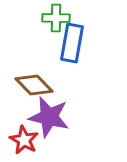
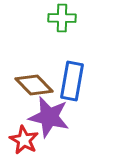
green cross: moved 6 px right
blue rectangle: moved 38 px down
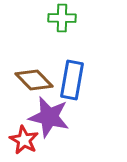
blue rectangle: moved 1 px up
brown diamond: moved 5 px up
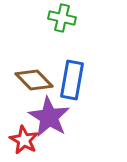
green cross: rotated 12 degrees clockwise
purple star: rotated 18 degrees clockwise
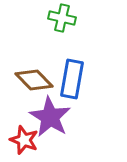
blue rectangle: moved 1 px up
purple star: moved 1 px right
red star: rotated 8 degrees counterclockwise
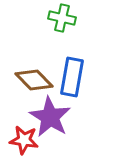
blue rectangle: moved 2 px up
red star: rotated 12 degrees counterclockwise
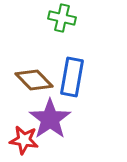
purple star: moved 2 px down; rotated 6 degrees clockwise
